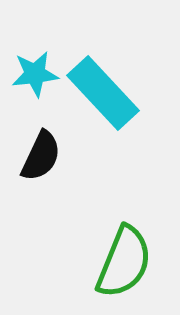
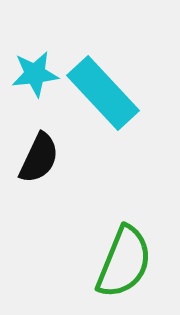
black semicircle: moved 2 px left, 2 px down
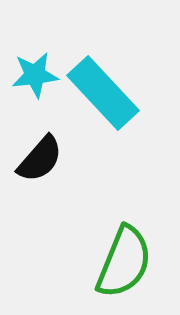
cyan star: moved 1 px down
black semicircle: moved 1 px right, 1 px down; rotated 16 degrees clockwise
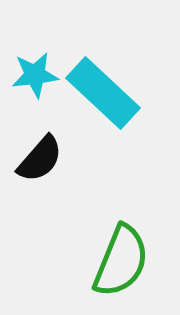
cyan rectangle: rotated 4 degrees counterclockwise
green semicircle: moved 3 px left, 1 px up
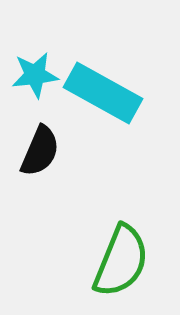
cyan rectangle: rotated 14 degrees counterclockwise
black semicircle: moved 8 px up; rotated 18 degrees counterclockwise
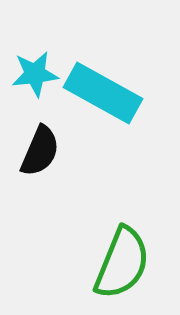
cyan star: moved 1 px up
green semicircle: moved 1 px right, 2 px down
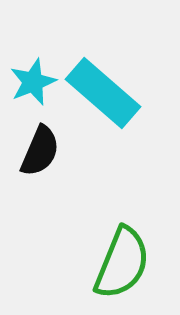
cyan star: moved 2 px left, 8 px down; rotated 15 degrees counterclockwise
cyan rectangle: rotated 12 degrees clockwise
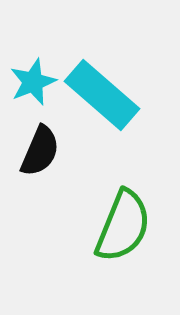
cyan rectangle: moved 1 px left, 2 px down
green semicircle: moved 1 px right, 37 px up
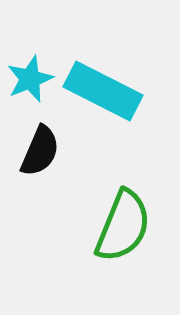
cyan star: moved 3 px left, 3 px up
cyan rectangle: moved 1 px right, 4 px up; rotated 14 degrees counterclockwise
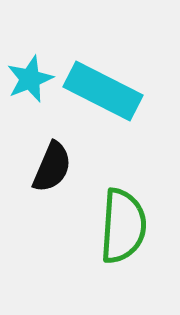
black semicircle: moved 12 px right, 16 px down
green semicircle: rotated 18 degrees counterclockwise
